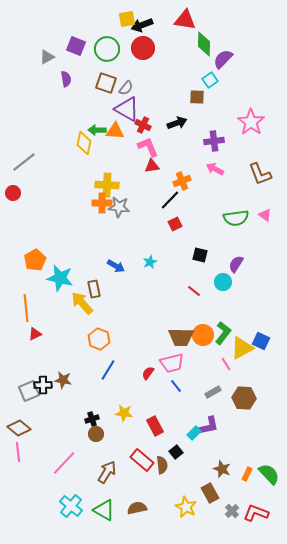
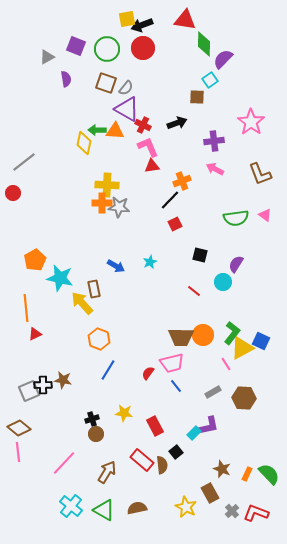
green L-shape at (223, 333): moved 9 px right
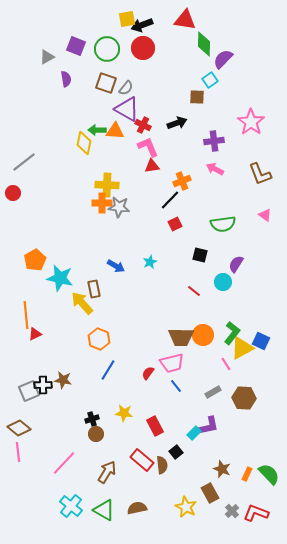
green semicircle at (236, 218): moved 13 px left, 6 px down
orange line at (26, 308): moved 7 px down
